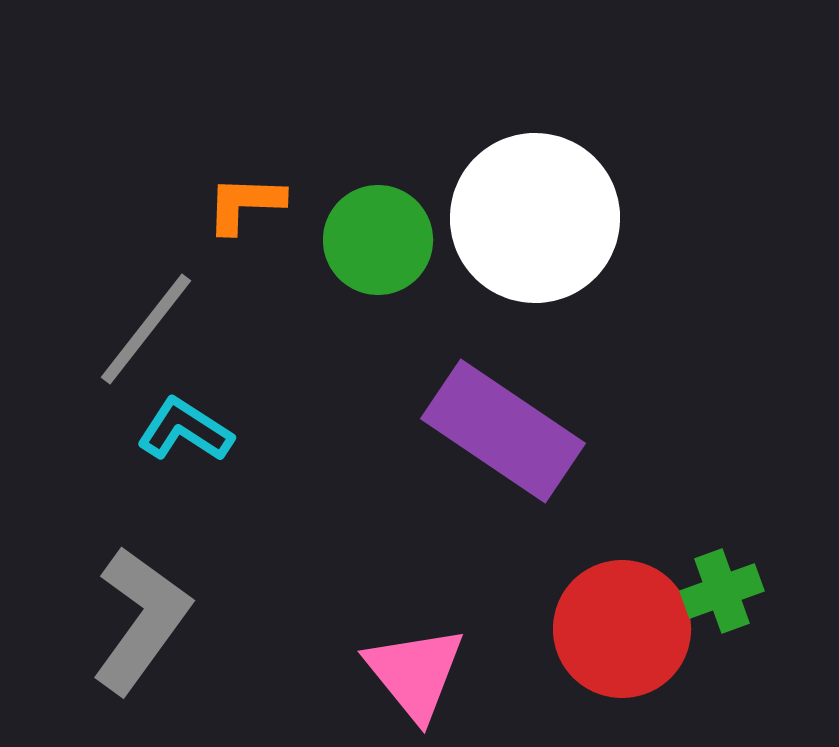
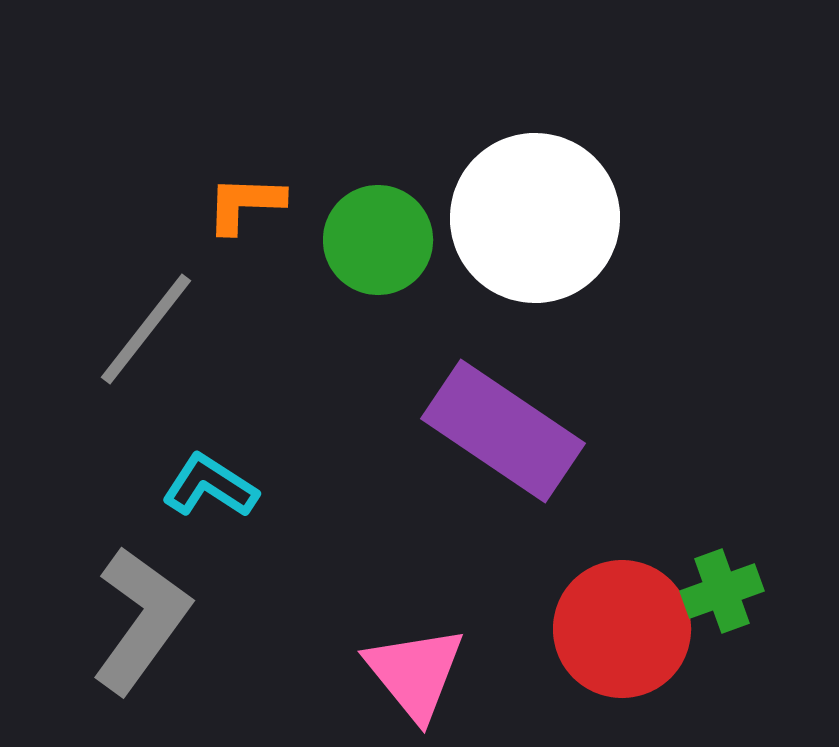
cyan L-shape: moved 25 px right, 56 px down
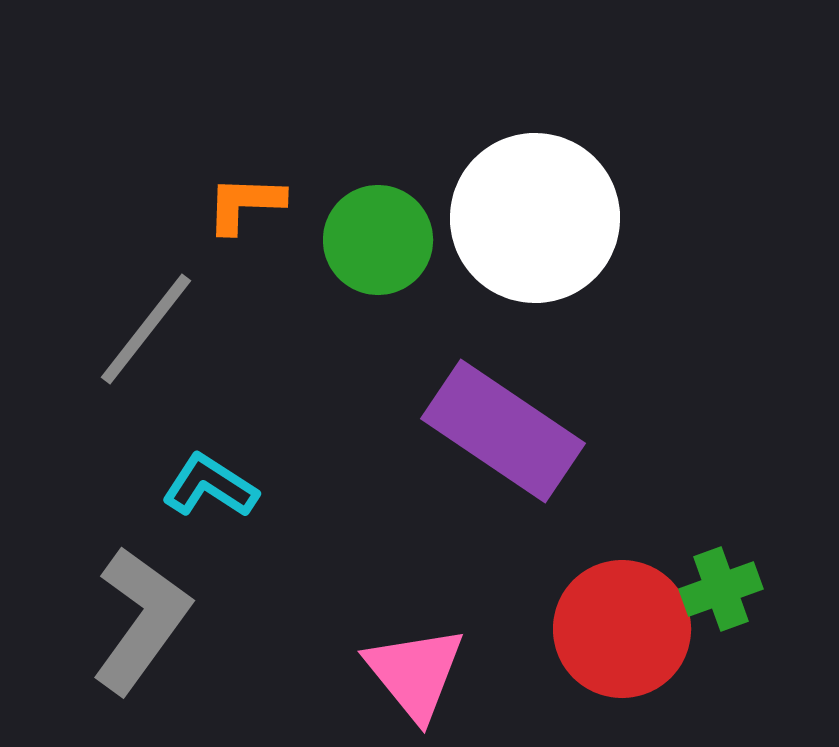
green cross: moved 1 px left, 2 px up
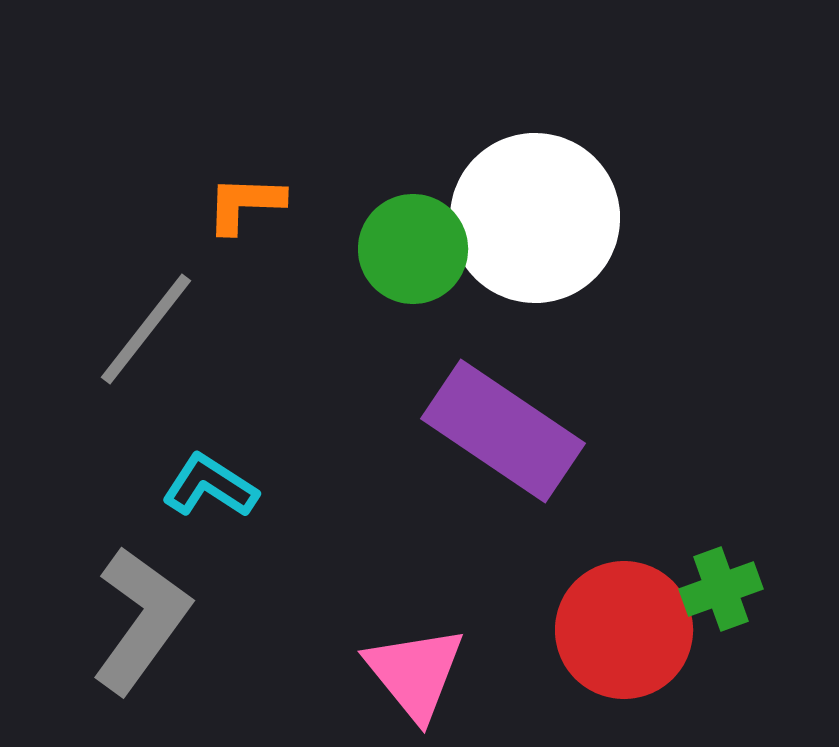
green circle: moved 35 px right, 9 px down
red circle: moved 2 px right, 1 px down
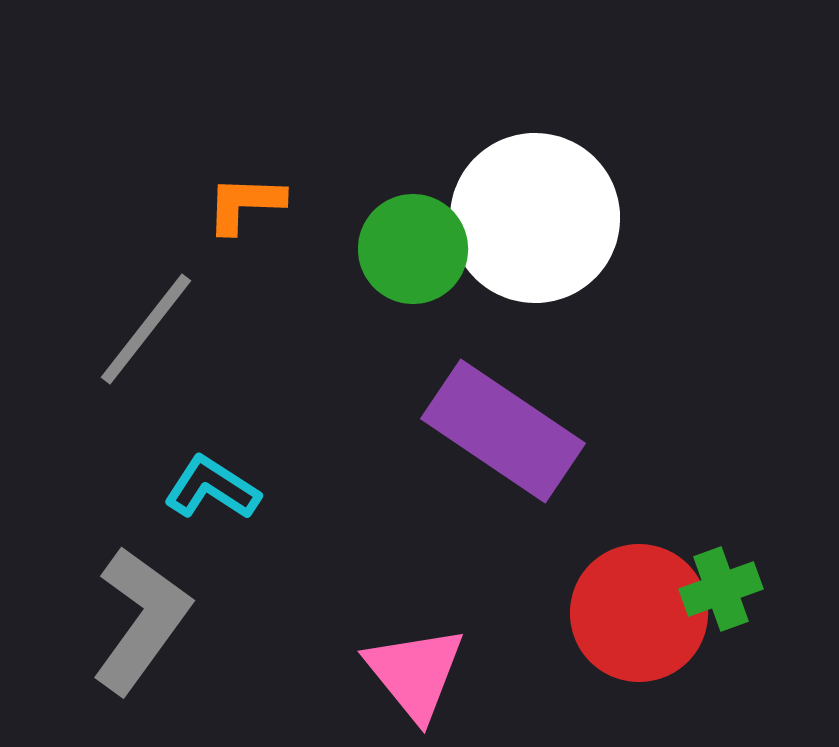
cyan L-shape: moved 2 px right, 2 px down
red circle: moved 15 px right, 17 px up
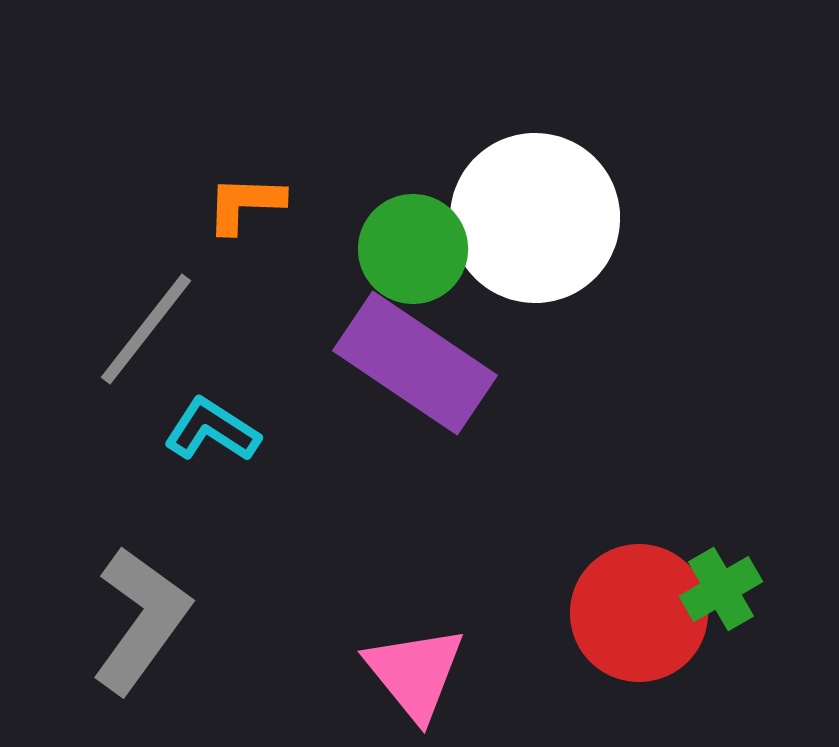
purple rectangle: moved 88 px left, 68 px up
cyan L-shape: moved 58 px up
green cross: rotated 10 degrees counterclockwise
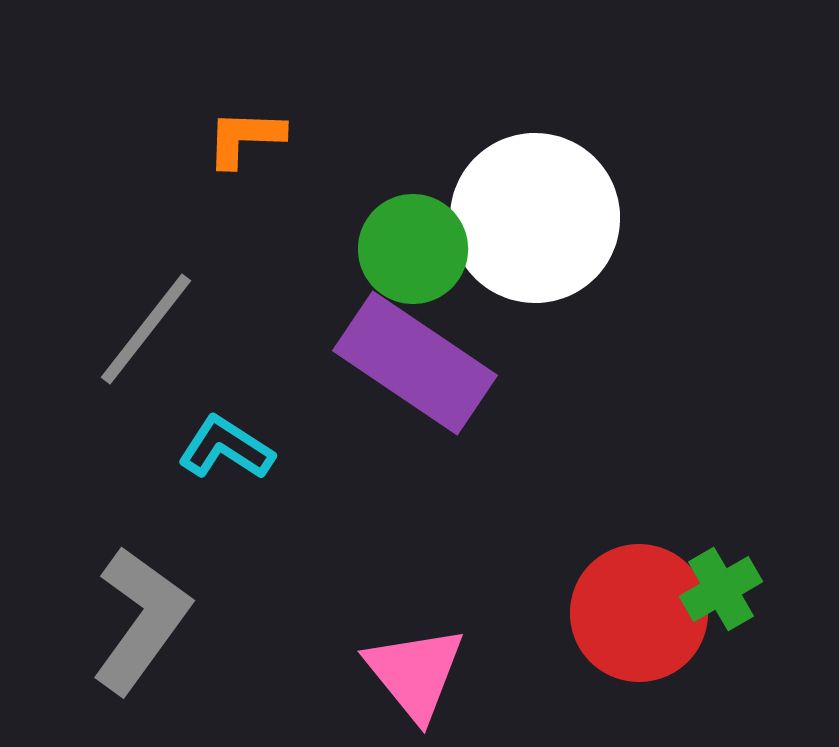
orange L-shape: moved 66 px up
cyan L-shape: moved 14 px right, 18 px down
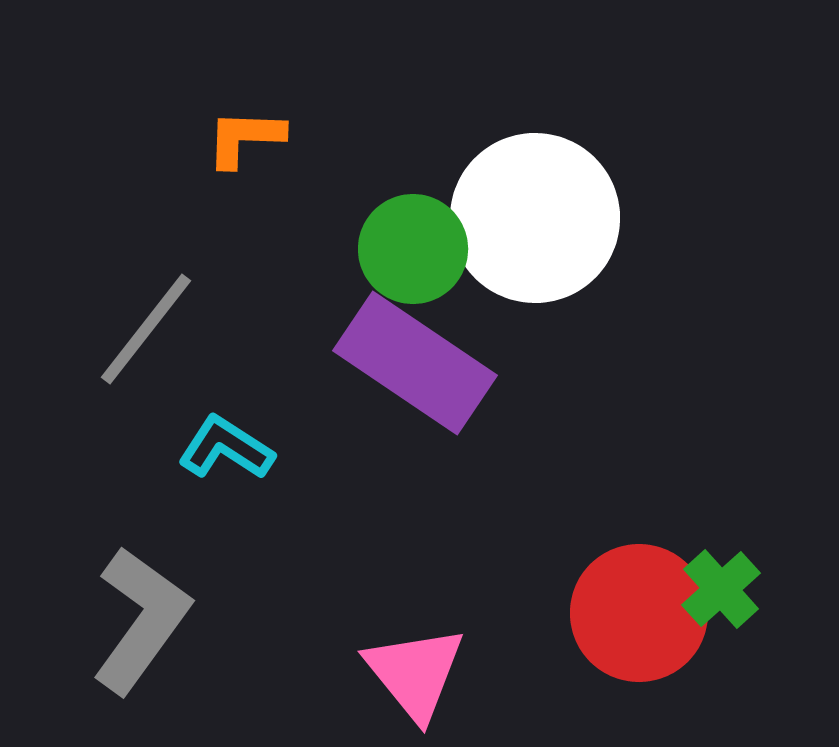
green cross: rotated 12 degrees counterclockwise
